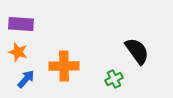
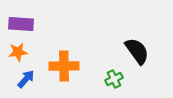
orange star: rotated 24 degrees counterclockwise
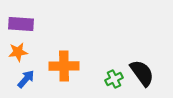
black semicircle: moved 5 px right, 22 px down
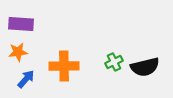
black semicircle: moved 3 px right, 6 px up; rotated 112 degrees clockwise
green cross: moved 17 px up
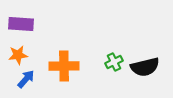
orange star: moved 3 px down
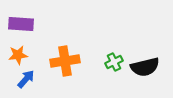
orange cross: moved 1 px right, 5 px up; rotated 8 degrees counterclockwise
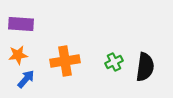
black semicircle: rotated 68 degrees counterclockwise
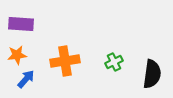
orange star: moved 1 px left
black semicircle: moved 7 px right, 7 px down
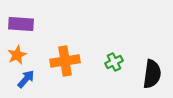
orange star: rotated 18 degrees counterclockwise
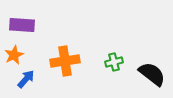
purple rectangle: moved 1 px right, 1 px down
orange star: moved 3 px left
green cross: rotated 12 degrees clockwise
black semicircle: rotated 60 degrees counterclockwise
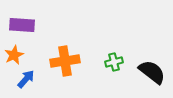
black semicircle: moved 2 px up
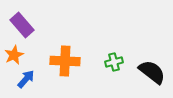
purple rectangle: rotated 45 degrees clockwise
orange cross: rotated 12 degrees clockwise
